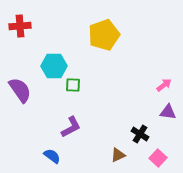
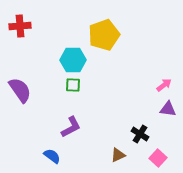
cyan hexagon: moved 19 px right, 6 px up
purple triangle: moved 3 px up
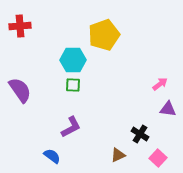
pink arrow: moved 4 px left, 1 px up
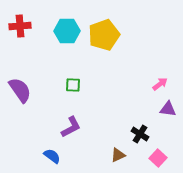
cyan hexagon: moved 6 px left, 29 px up
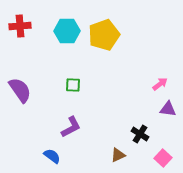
pink square: moved 5 px right
